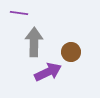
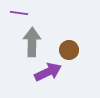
gray arrow: moved 2 px left
brown circle: moved 2 px left, 2 px up
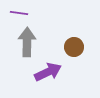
gray arrow: moved 5 px left
brown circle: moved 5 px right, 3 px up
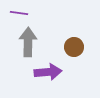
gray arrow: moved 1 px right
purple arrow: rotated 20 degrees clockwise
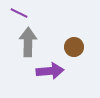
purple line: rotated 18 degrees clockwise
purple arrow: moved 2 px right, 1 px up
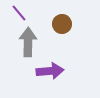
purple line: rotated 24 degrees clockwise
brown circle: moved 12 px left, 23 px up
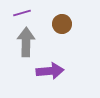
purple line: moved 3 px right; rotated 66 degrees counterclockwise
gray arrow: moved 2 px left
